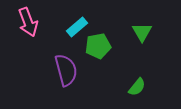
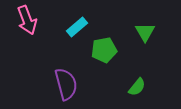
pink arrow: moved 1 px left, 2 px up
green triangle: moved 3 px right
green pentagon: moved 6 px right, 4 px down
purple semicircle: moved 14 px down
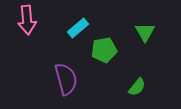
pink arrow: rotated 16 degrees clockwise
cyan rectangle: moved 1 px right, 1 px down
purple semicircle: moved 5 px up
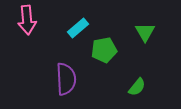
purple semicircle: rotated 12 degrees clockwise
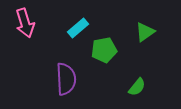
pink arrow: moved 2 px left, 3 px down; rotated 12 degrees counterclockwise
green triangle: rotated 25 degrees clockwise
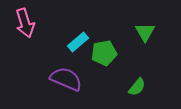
cyan rectangle: moved 14 px down
green triangle: rotated 25 degrees counterclockwise
green pentagon: moved 3 px down
purple semicircle: rotated 64 degrees counterclockwise
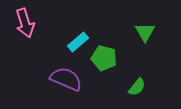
green pentagon: moved 5 px down; rotated 25 degrees clockwise
